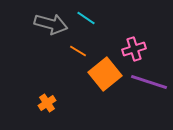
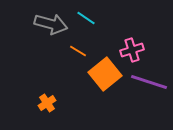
pink cross: moved 2 px left, 1 px down
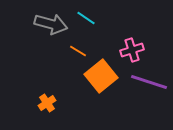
orange square: moved 4 px left, 2 px down
